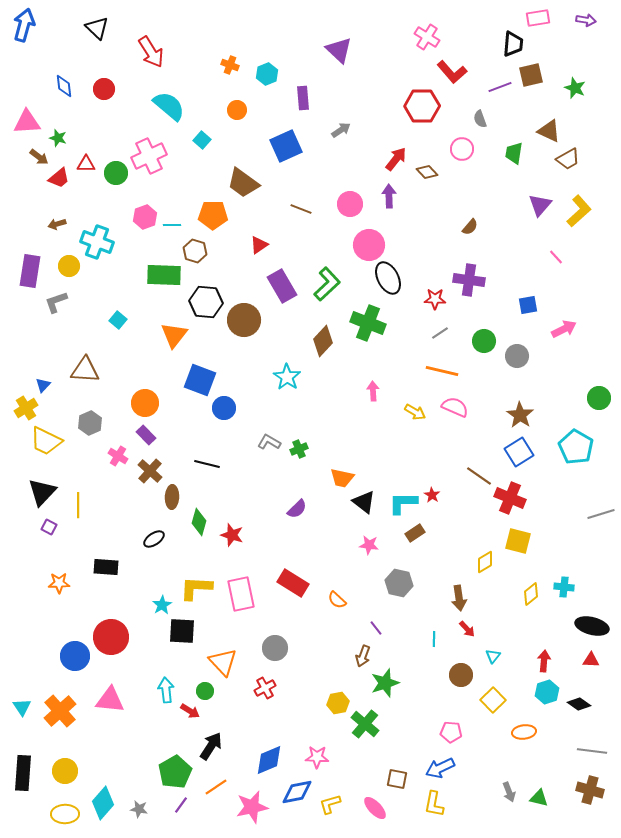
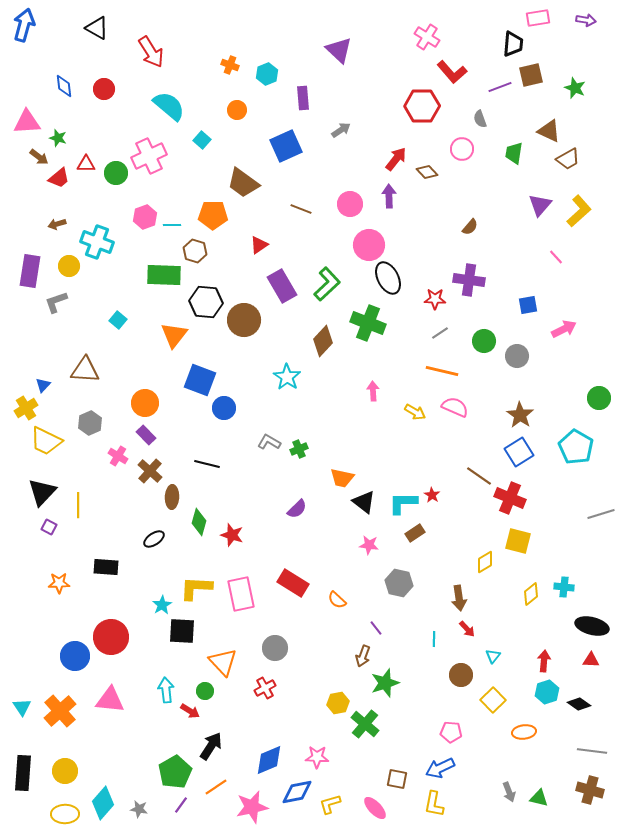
black triangle at (97, 28): rotated 15 degrees counterclockwise
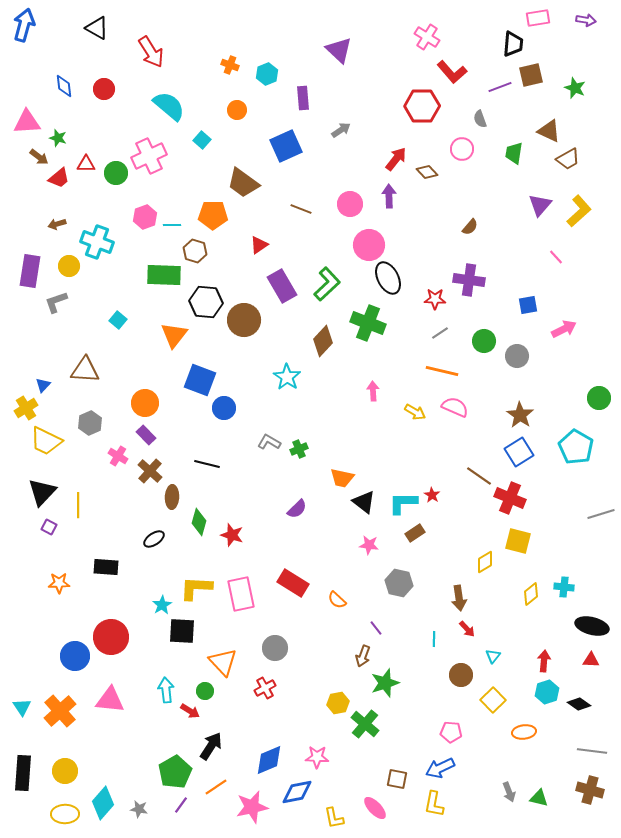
yellow L-shape at (330, 804): moved 4 px right, 14 px down; rotated 85 degrees counterclockwise
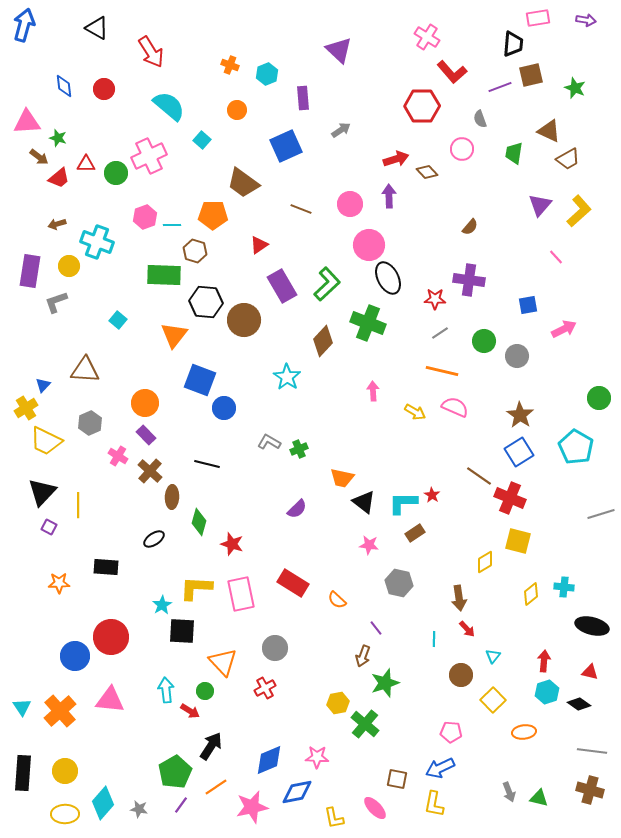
red arrow at (396, 159): rotated 35 degrees clockwise
red star at (232, 535): moved 9 px down
red triangle at (591, 660): moved 1 px left, 12 px down; rotated 12 degrees clockwise
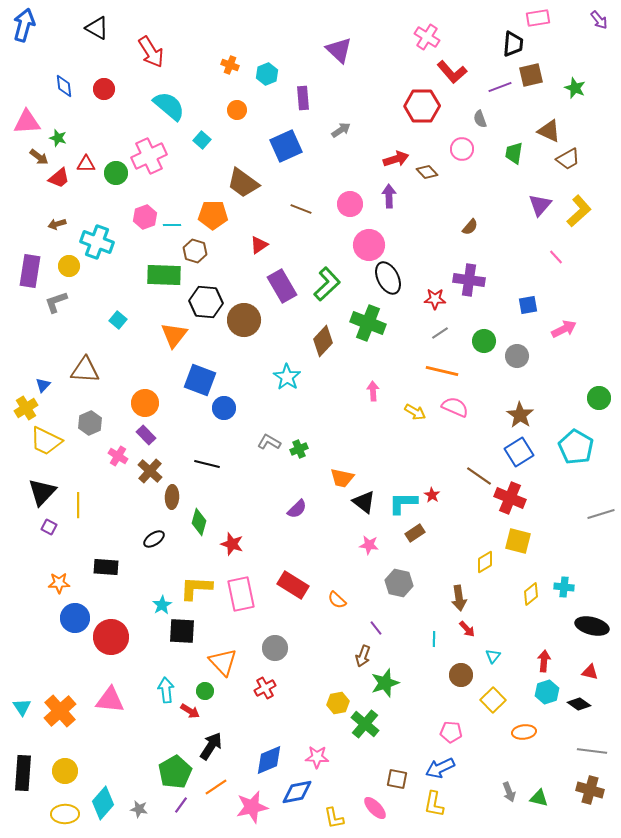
purple arrow at (586, 20): moved 13 px right; rotated 42 degrees clockwise
red rectangle at (293, 583): moved 2 px down
blue circle at (75, 656): moved 38 px up
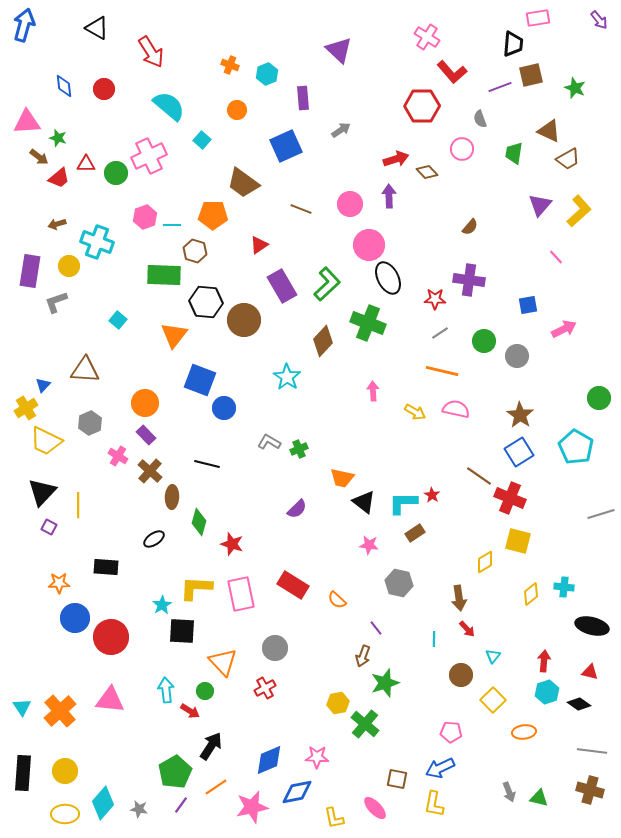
pink semicircle at (455, 407): moved 1 px right, 2 px down; rotated 12 degrees counterclockwise
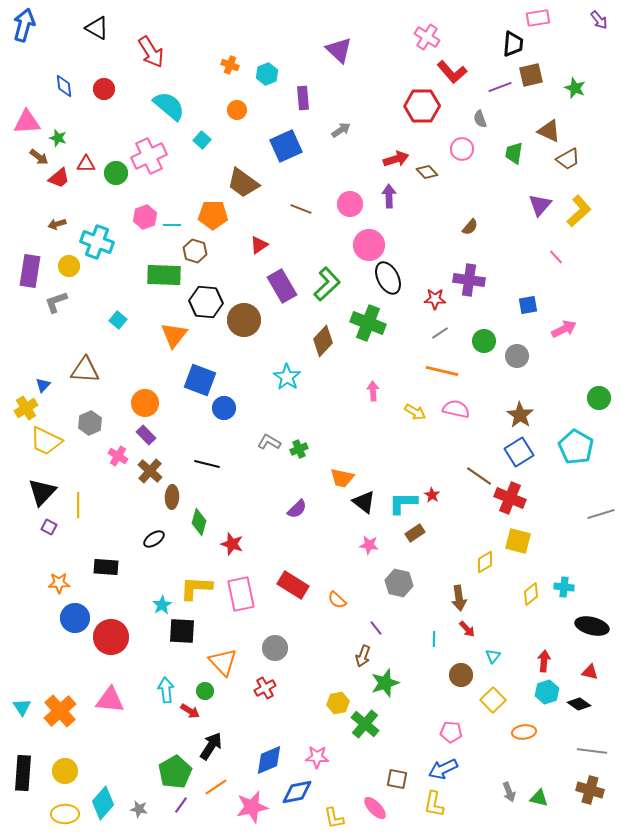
blue arrow at (440, 768): moved 3 px right, 1 px down
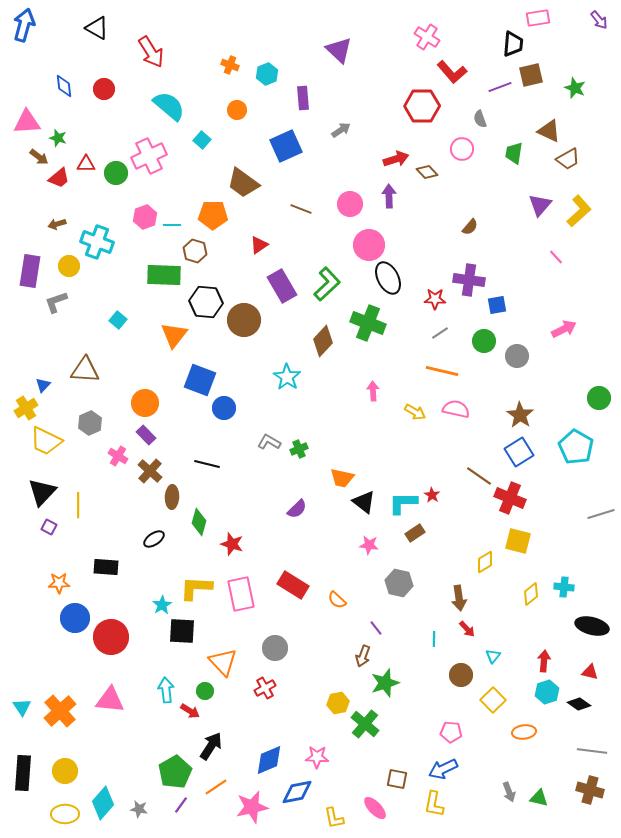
blue square at (528, 305): moved 31 px left
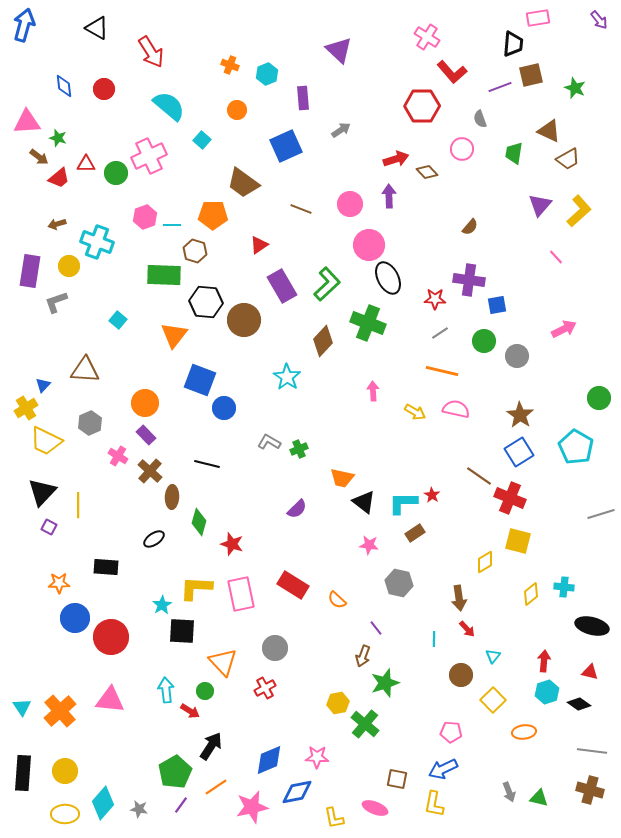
pink ellipse at (375, 808): rotated 25 degrees counterclockwise
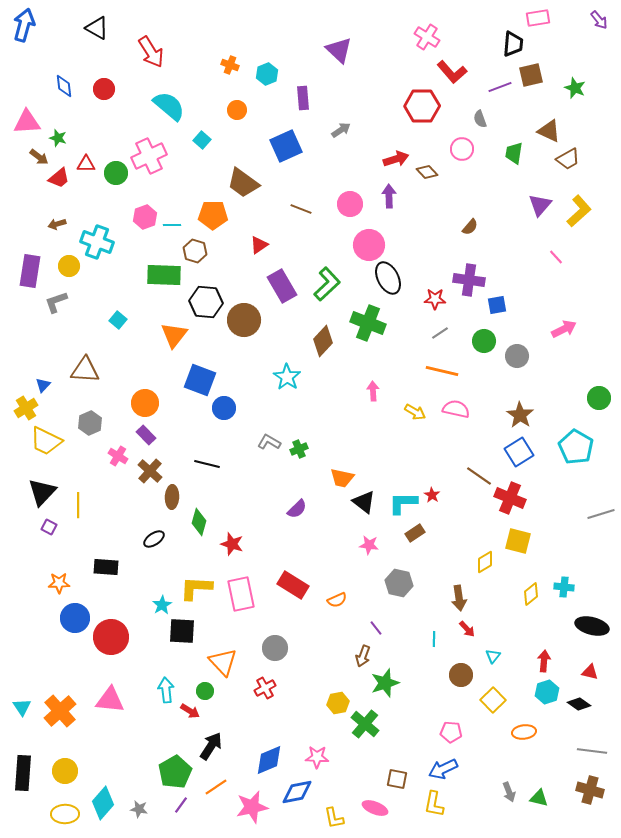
orange semicircle at (337, 600): rotated 66 degrees counterclockwise
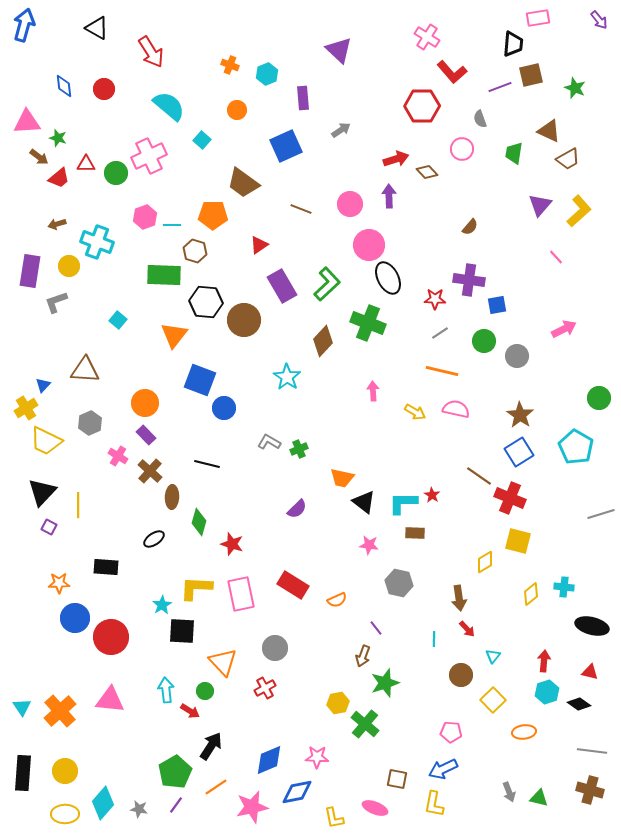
brown rectangle at (415, 533): rotated 36 degrees clockwise
purple line at (181, 805): moved 5 px left
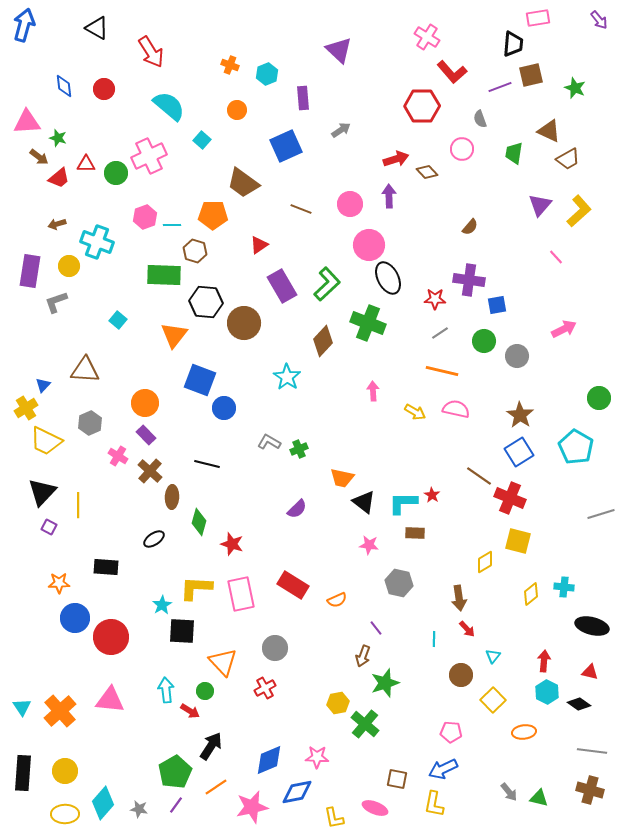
brown circle at (244, 320): moved 3 px down
cyan hexagon at (547, 692): rotated 15 degrees counterclockwise
gray arrow at (509, 792): rotated 18 degrees counterclockwise
